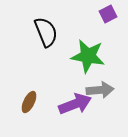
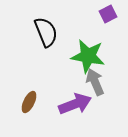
gray arrow: moved 5 px left, 8 px up; rotated 108 degrees counterclockwise
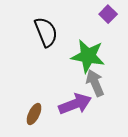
purple square: rotated 18 degrees counterclockwise
gray arrow: moved 1 px down
brown ellipse: moved 5 px right, 12 px down
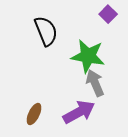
black semicircle: moved 1 px up
purple arrow: moved 4 px right, 8 px down; rotated 8 degrees counterclockwise
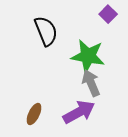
gray arrow: moved 4 px left
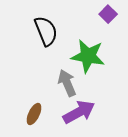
gray arrow: moved 24 px left
